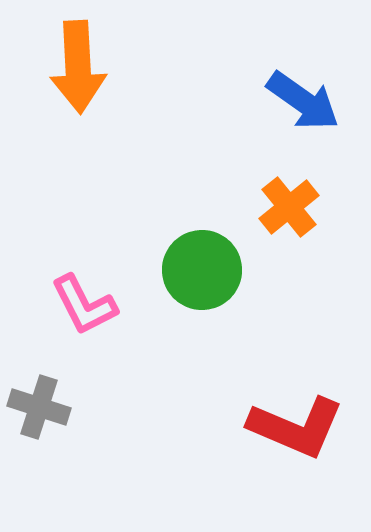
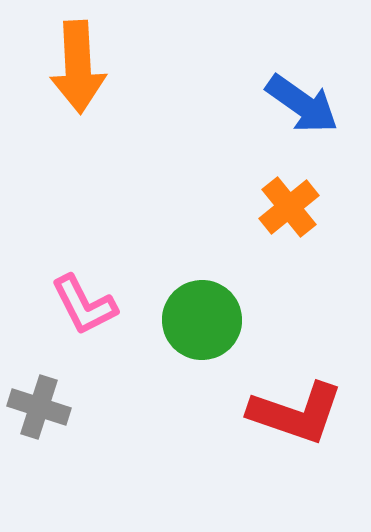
blue arrow: moved 1 px left, 3 px down
green circle: moved 50 px down
red L-shape: moved 14 px up; rotated 4 degrees counterclockwise
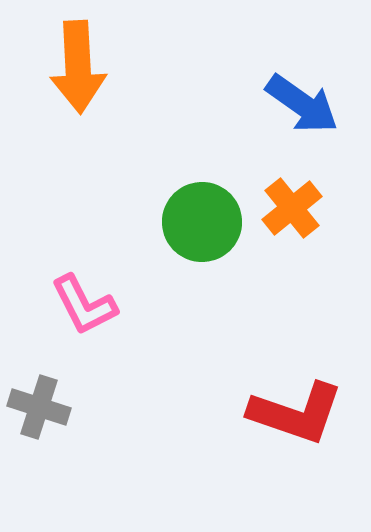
orange cross: moved 3 px right, 1 px down
green circle: moved 98 px up
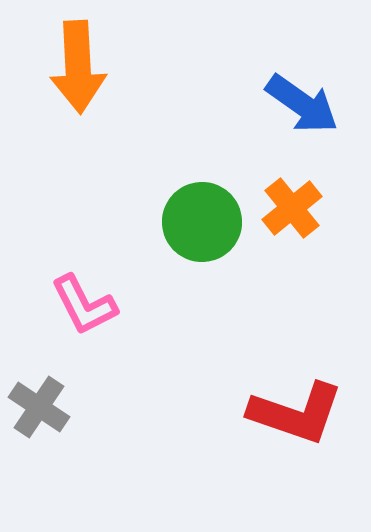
gray cross: rotated 16 degrees clockwise
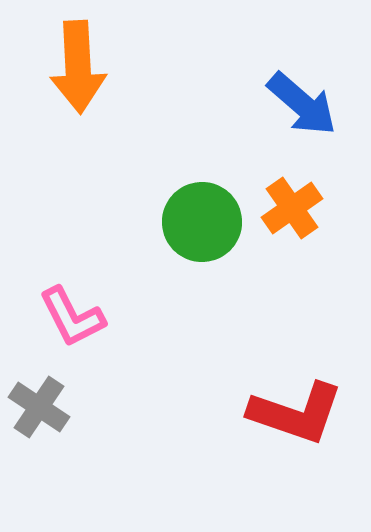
blue arrow: rotated 6 degrees clockwise
orange cross: rotated 4 degrees clockwise
pink L-shape: moved 12 px left, 12 px down
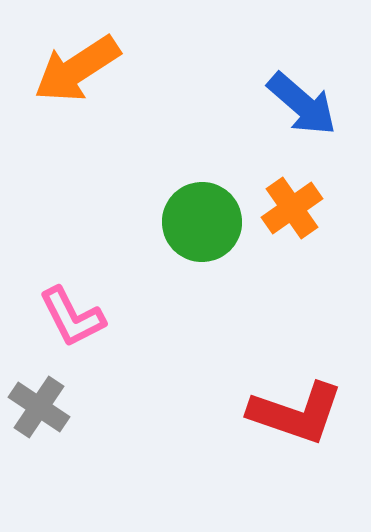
orange arrow: moved 1 px left, 2 px down; rotated 60 degrees clockwise
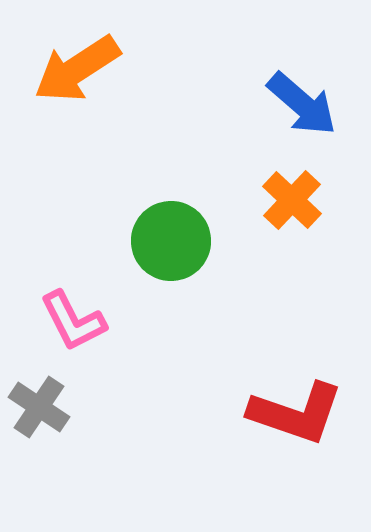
orange cross: moved 8 px up; rotated 12 degrees counterclockwise
green circle: moved 31 px left, 19 px down
pink L-shape: moved 1 px right, 4 px down
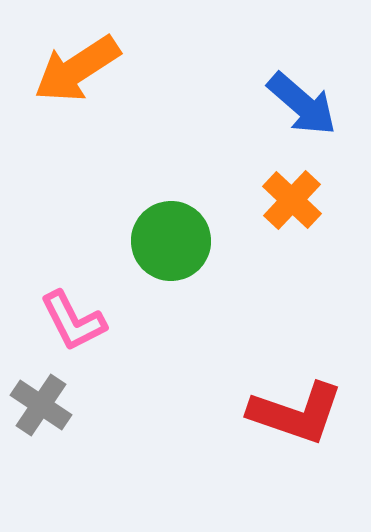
gray cross: moved 2 px right, 2 px up
